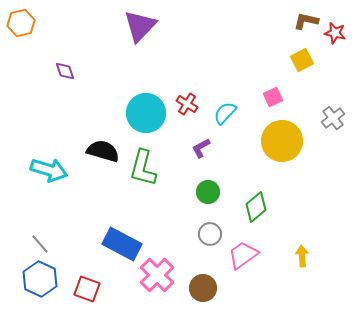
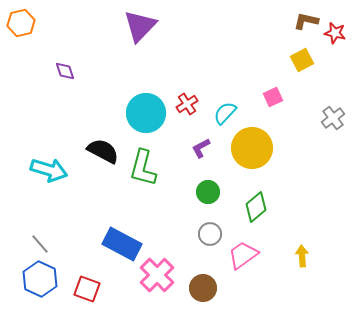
red cross: rotated 25 degrees clockwise
yellow circle: moved 30 px left, 7 px down
black semicircle: rotated 12 degrees clockwise
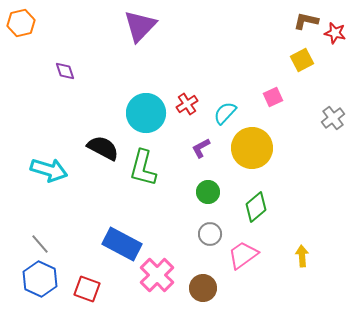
black semicircle: moved 3 px up
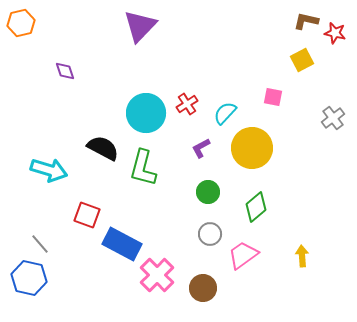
pink square: rotated 36 degrees clockwise
blue hexagon: moved 11 px left, 1 px up; rotated 12 degrees counterclockwise
red square: moved 74 px up
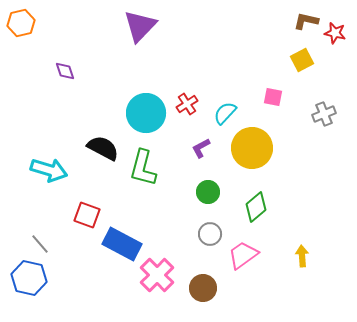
gray cross: moved 9 px left, 4 px up; rotated 15 degrees clockwise
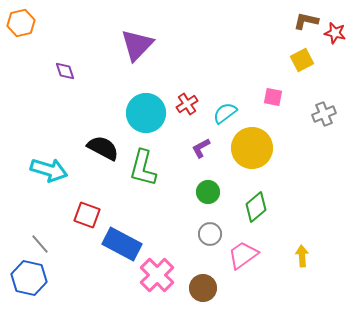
purple triangle: moved 3 px left, 19 px down
cyan semicircle: rotated 10 degrees clockwise
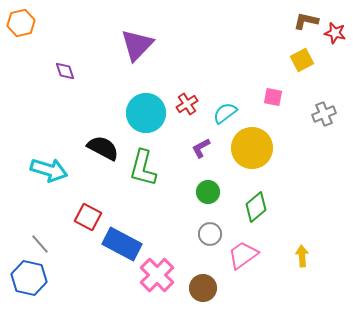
red square: moved 1 px right, 2 px down; rotated 8 degrees clockwise
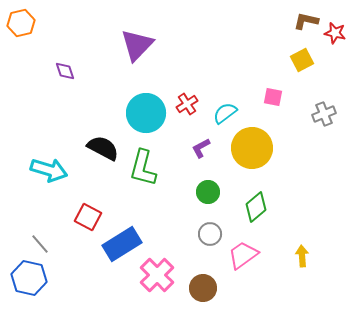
blue rectangle: rotated 60 degrees counterclockwise
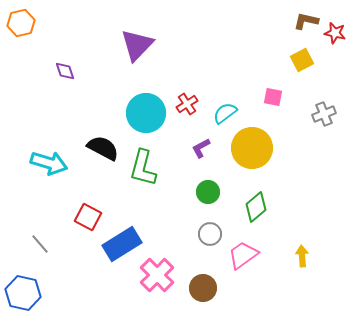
cyan arrow: moved 7 px up
blue hexagon: moved 6 px left, 15 px down
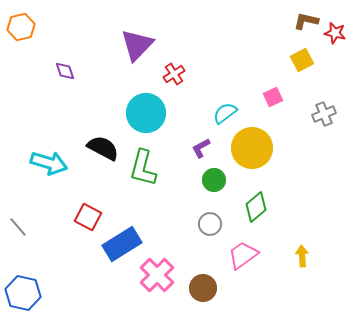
orange hexagon: moved 4 px down
pink square: rotated 36 degrees counterclockwise
red cross: moved 13 px left, 30 px up
green circle: moved 6 px right, 12 px up
gray circle: moved 10 px up
gray line: moved 22 px left, 17 px up
